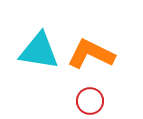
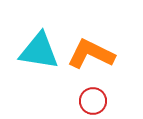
red circle: moved 3 px right
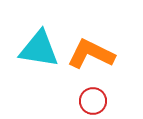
cyan triangle: moved 2 px up
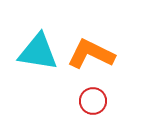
cyan triangle: moved 1 px left, 3 px down
